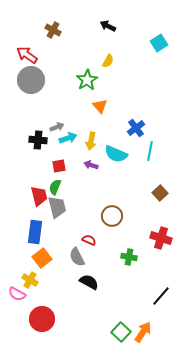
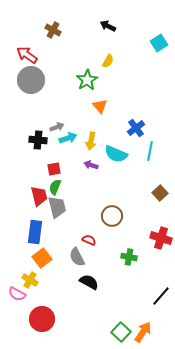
red square: moved 5 px left, 3 px down
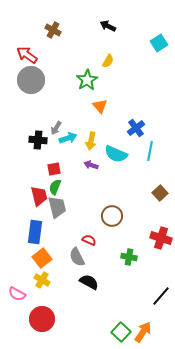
gray arrow: moved 1 px left, 1 px down; rotated 144 degrees clockwise
yellow cross: moved 12 px right
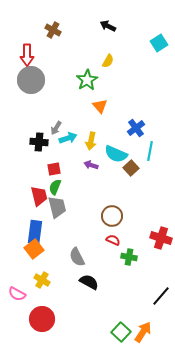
red arrow: rotated 125 degrees counterclockwise
black cross: moved 1 px right, 2 px down
brown square: moved 29 px left, 25 px up
red semicircle: moved 24 px right
orange square: moved 8 px left, 9 px up
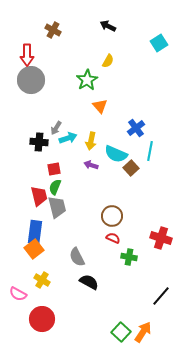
red semicircle: moved 2 px up
pink semicircle: moved 1 px right
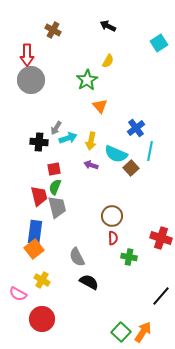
red semicircle: rotated 64 degrees clockwise
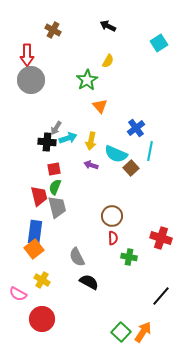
black cross: moved 8 px right
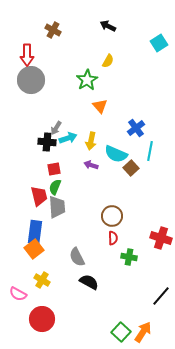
gray trapezoid: rotated 10 degrees clockwise
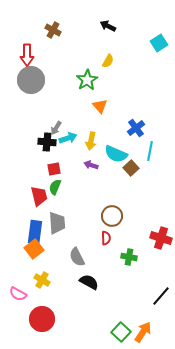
gray trapezoid: moved 16 px down
red semicircle: moved 7 px left
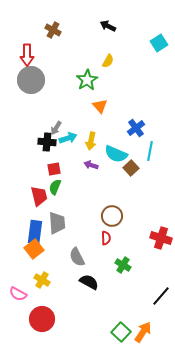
green cross: moved 6 px left, 8 px down; rotated 21 degrees clockwise
